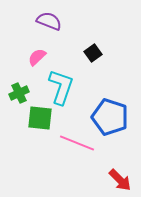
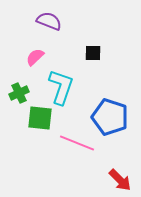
black square: rotated 36 degrees clockwise
pink semicircle: moved 2 px left
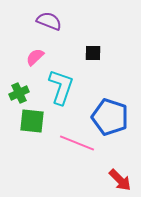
green square: moved 8 px left, 3 px down
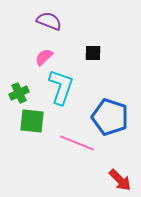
pink semicircle: moved 9 px right
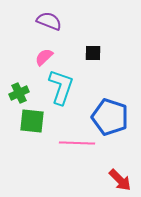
pink line: rotated 20 degrees counterclockwise
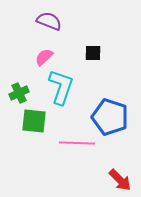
green square: moved 2 px right
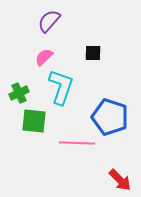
purple semicircle: rotated 70 degrees counterclockwise
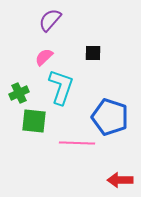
purple semicircle: moved 1 px right, 1 px up
red arrow: rotated 135 degrees clockwise
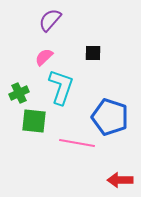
pink line: rotated 8 degrees clockwise
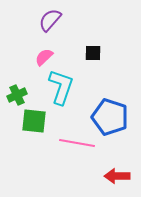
green cross: moved 2 px left, 2 px down
red arrow: moved 3 px left, 4 px up
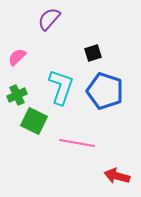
purple semicircle: moved 1 px left, 1 px up
black square: rotated 18 degrees counterclockwise
pink semicircle: moved 27 px left
blue pentagon: moved 5 px left, 26 px up
green square: rotated 20 degrees clockwise
red arrow: rotated 15 degrees clockwise
